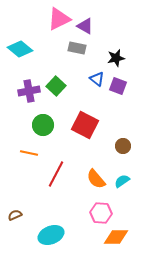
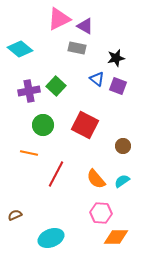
cyan ellipse: moved 3 px down
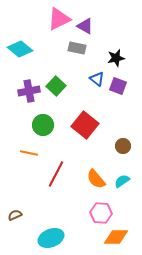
red square: rotated 12 degrees clockwise
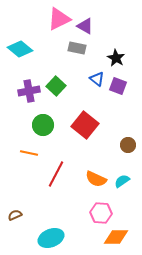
black star: rotated 30 degrees counterclockwise
brown circle: moved 5 px right, 1 px up
orange semicircle: rotated 25 degrees counterclockwise
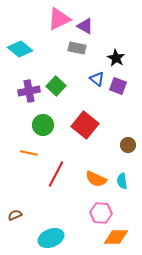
cyan semicircle: rotated 63 degrees counterclockwise
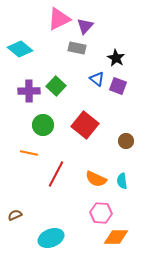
purple triangle: rotated 42 degrees clockwise
purple cross: rotated 10 degrees clockwise
brown circle: moved 2 px left, 4 px up
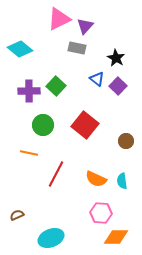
purple square: rotated 24 degrees clockwise
brown semicircle: moved 2 px right
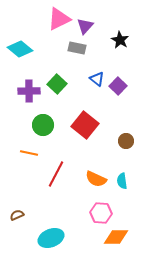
black star: moved 4 px right, 18 px up
green square: moved 1 px right, 2 px up
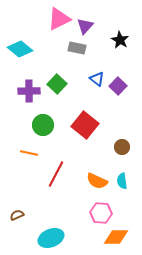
brown circle: moved 4 px left, 6 px down
orange semicircle: moved 1 px right, 2 px down
